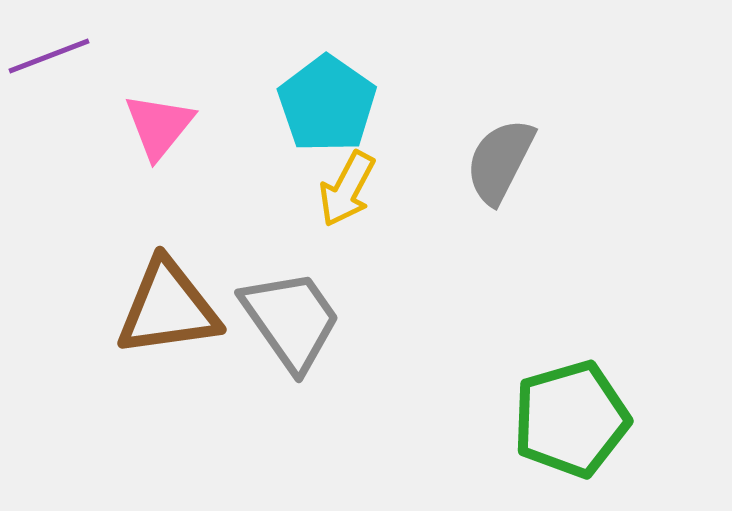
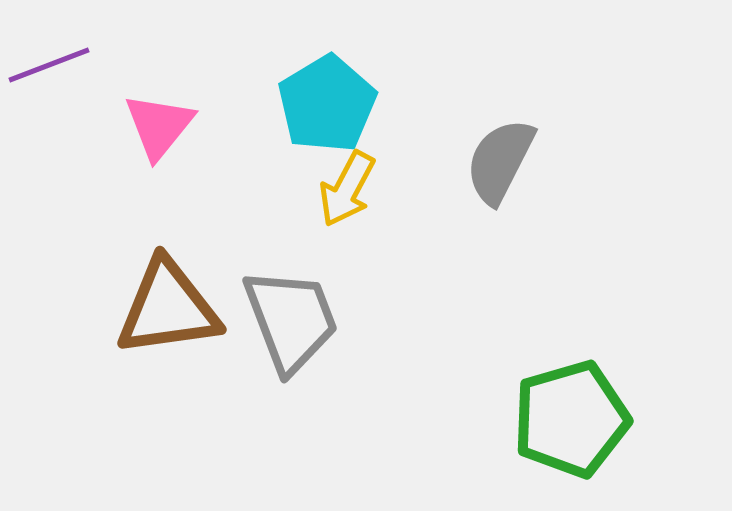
purple line: moved 9 px down
cyan pentagon: rotated 6 degrees clockwise
gray trapezoid: rotated 14 degrees clockwise
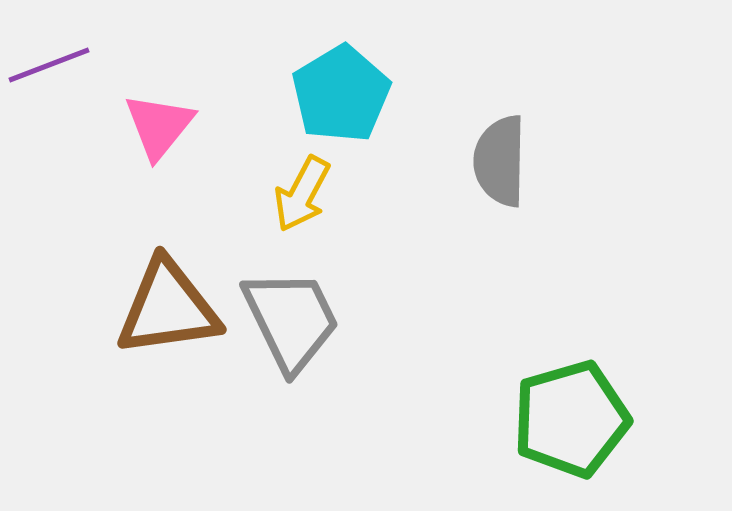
cyan pentagon: moved 14 px right, 10 px up
gray semicircle: rotated 26 degrees counterclockwise
yellow arrow: moved 45 px left, 5 px down
gray trapezoid: rotated 5 degrees counterclockwise
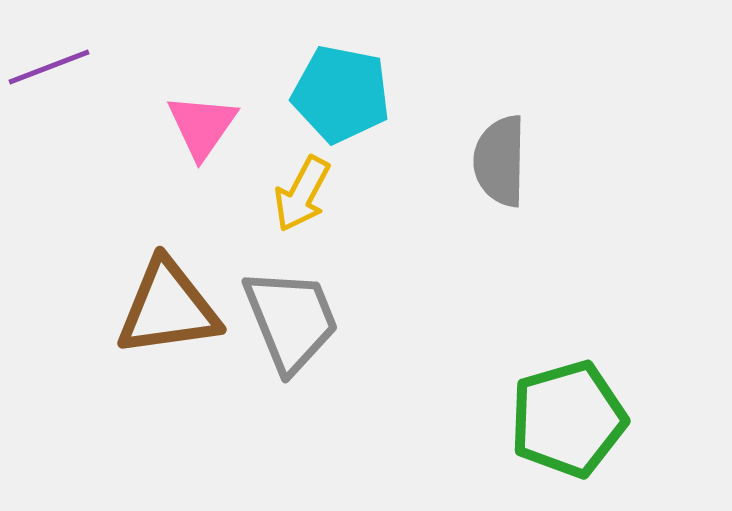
purple line: moved 2 px down
cyan pentagon: rotated 30 degrees counterclockwise
pink triangle: moved 43 px right; rotated 4 degrees counterclockwise
gray trapezoid: rotated 4 degrees clockwise
green pentagon: moved 3 px left
